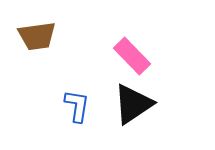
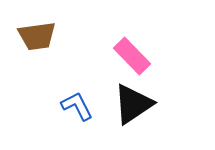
blue L-shape: rotated 36 degrees counterclockwise
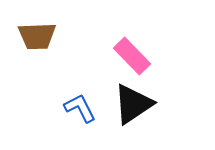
brown trapezoid: rotated 6 degrees clockwise
blue L-shape: moved 3 px right, 2 px down
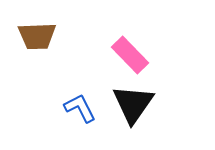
pink rectangle: moved 2 px left, 1 px up
black triangle: rotated 21 degrees counterclockwise
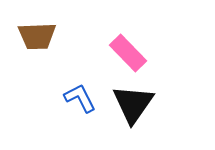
pink rectangle: moved 2 px left, 2 px up
blue L-shape: moved 10 px up
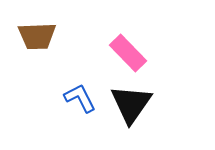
black triangle: moved 2 px left
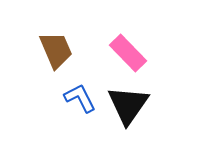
brown trapezoid: moved 19 px right, 14 px down; rotated 111 degrees counterclockwise
black triangle: moved 3 px left, 1 px down
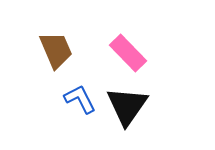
blue L-shape: moved 1 px down
black triangle: moved 1 px left, 1 px down
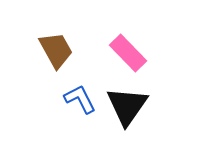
brown trapezoid: rotated 6 degrees counterclockwise
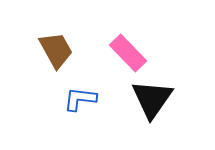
blue L-shape: rotated 56 degrees counterclockwise
black triangle: moved 25 px right, 7 px up
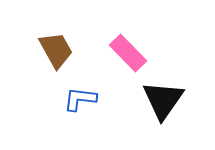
black triangle: moved 11 px right, 1 px down
